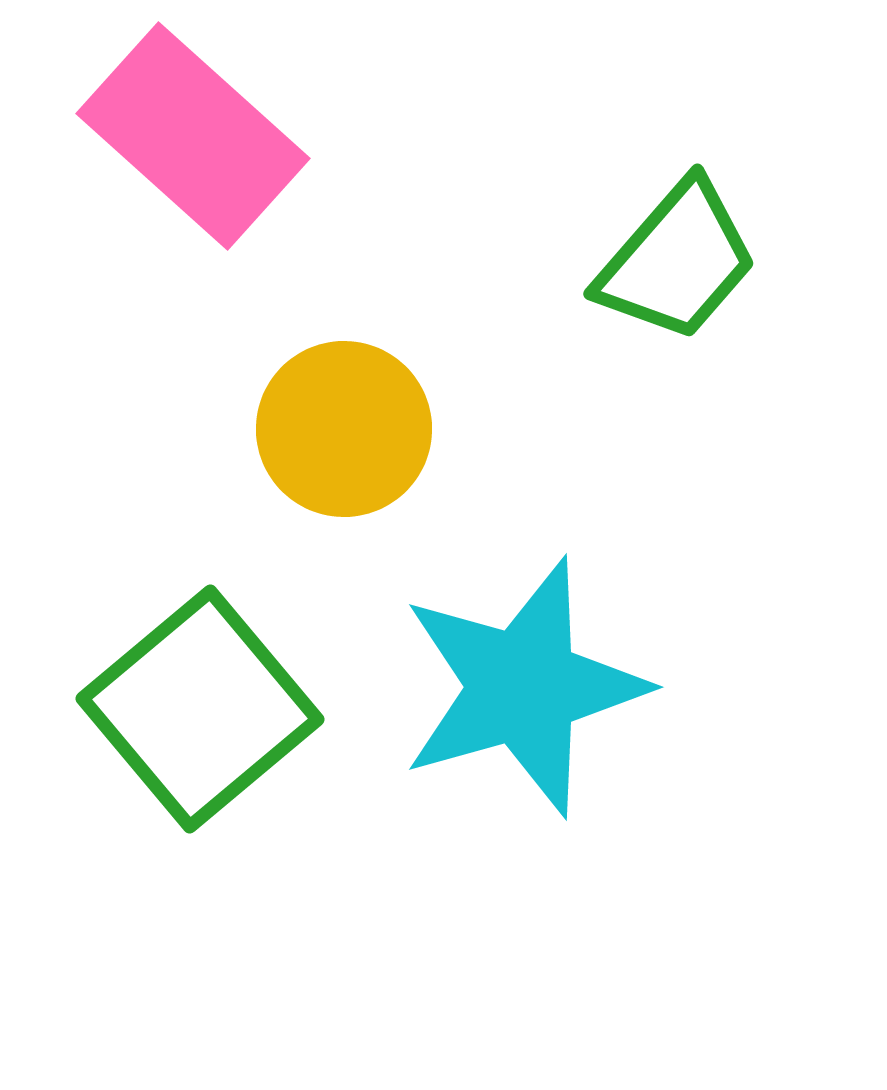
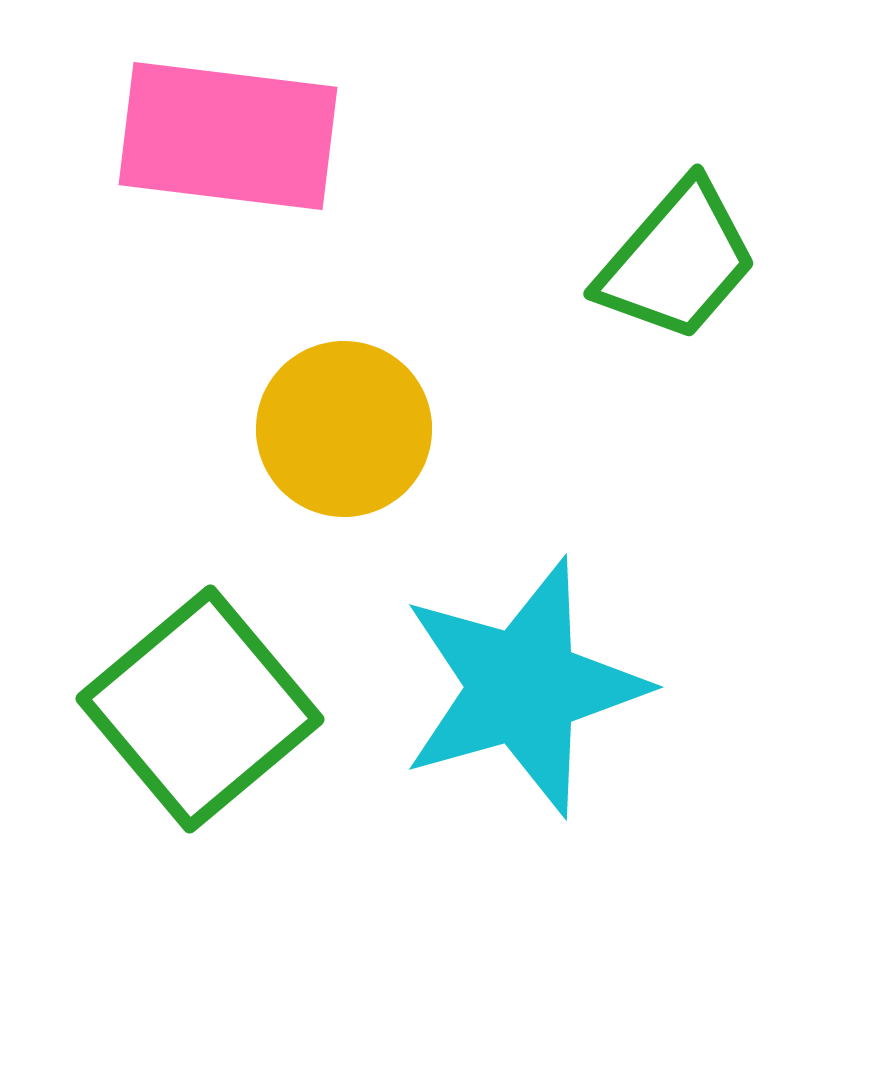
pink rectangle: moved 35 px right; rotated 35 degrees counterclockwise
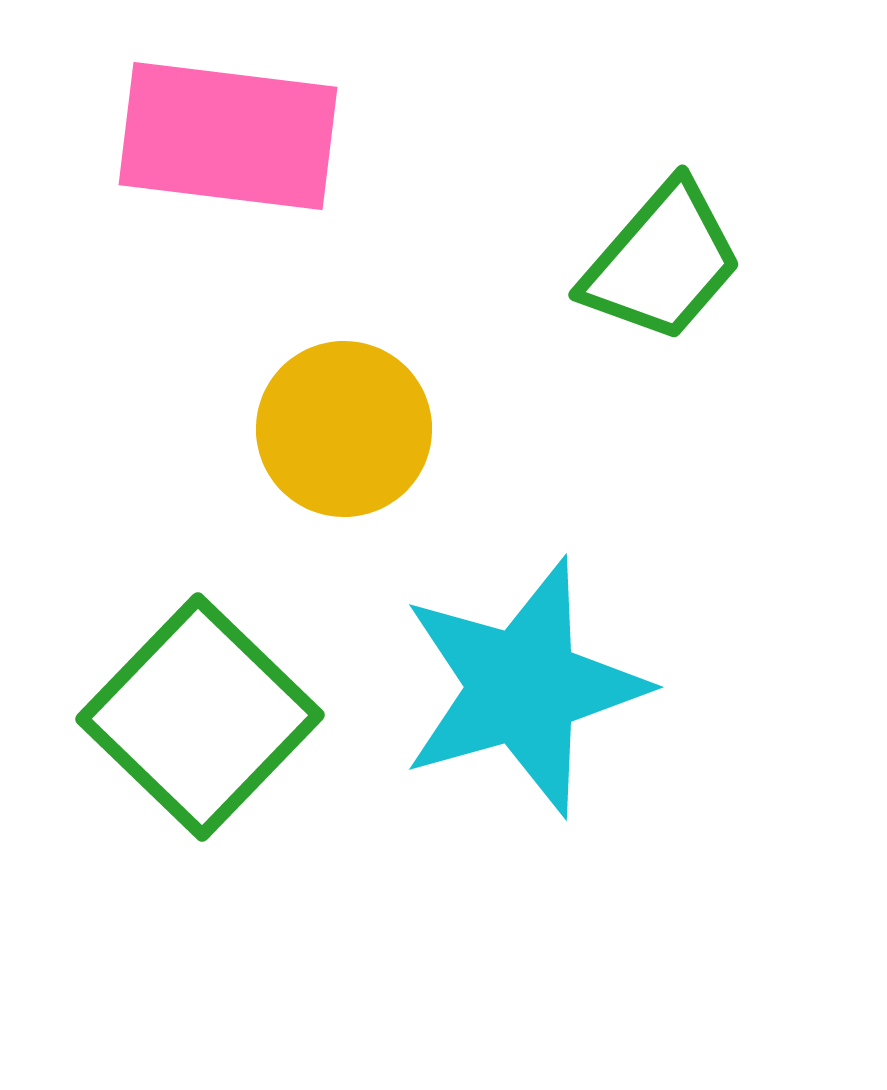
green trapezoid: moved 15 px left, 1 px down
green square: moved 8 px down; rotated 6 degrees counterclockwise
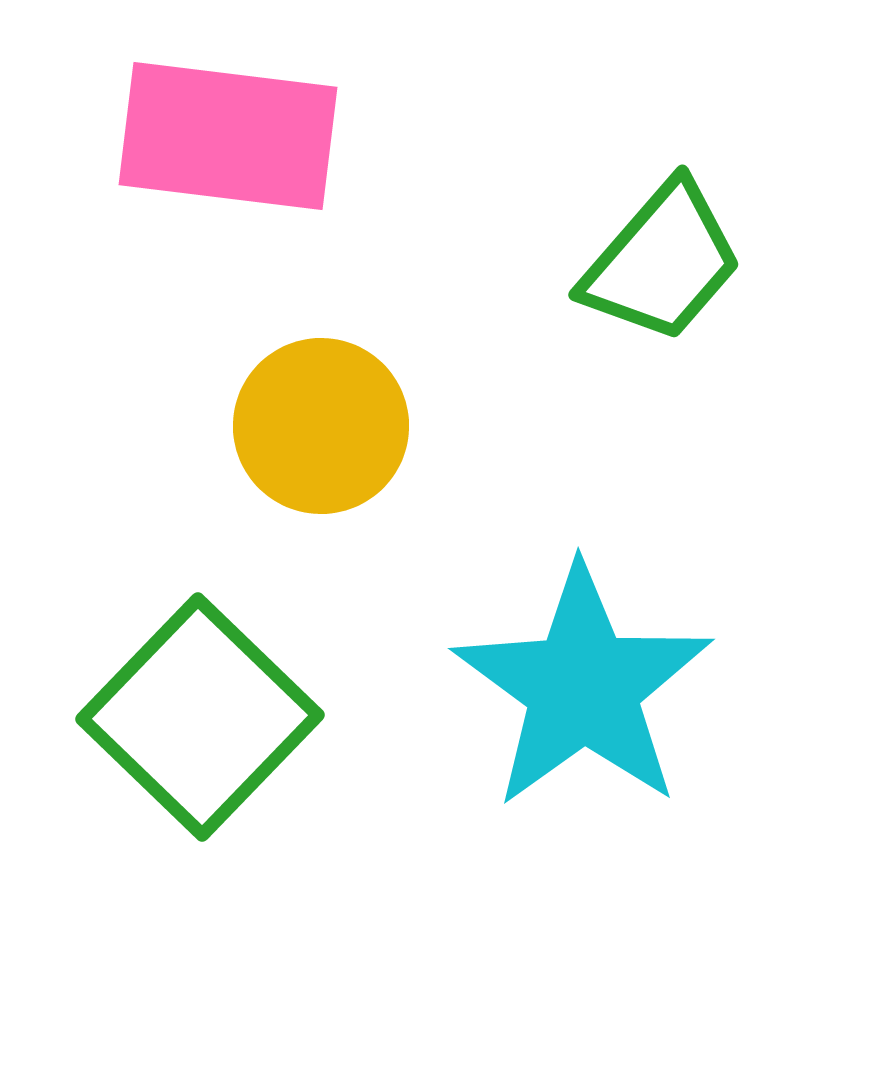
yellow circle: moved 23 px left, 3 px up
cyan star: moved 60 px right; rotated 20 degrees counterclockwise
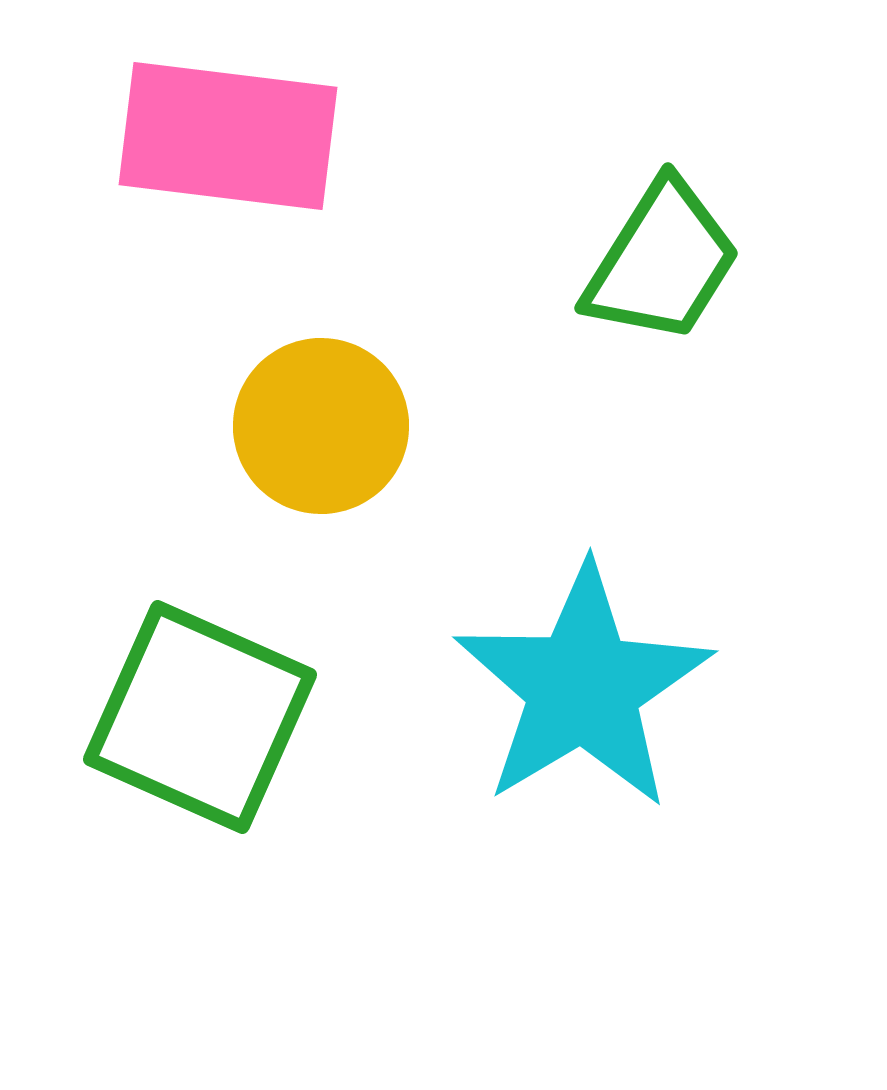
green trapezoid: rotated 9 degrees counterclockwise
cyan star: rotated 5 degrees clockwise
green square: rotated 20 degrees counterclockwise
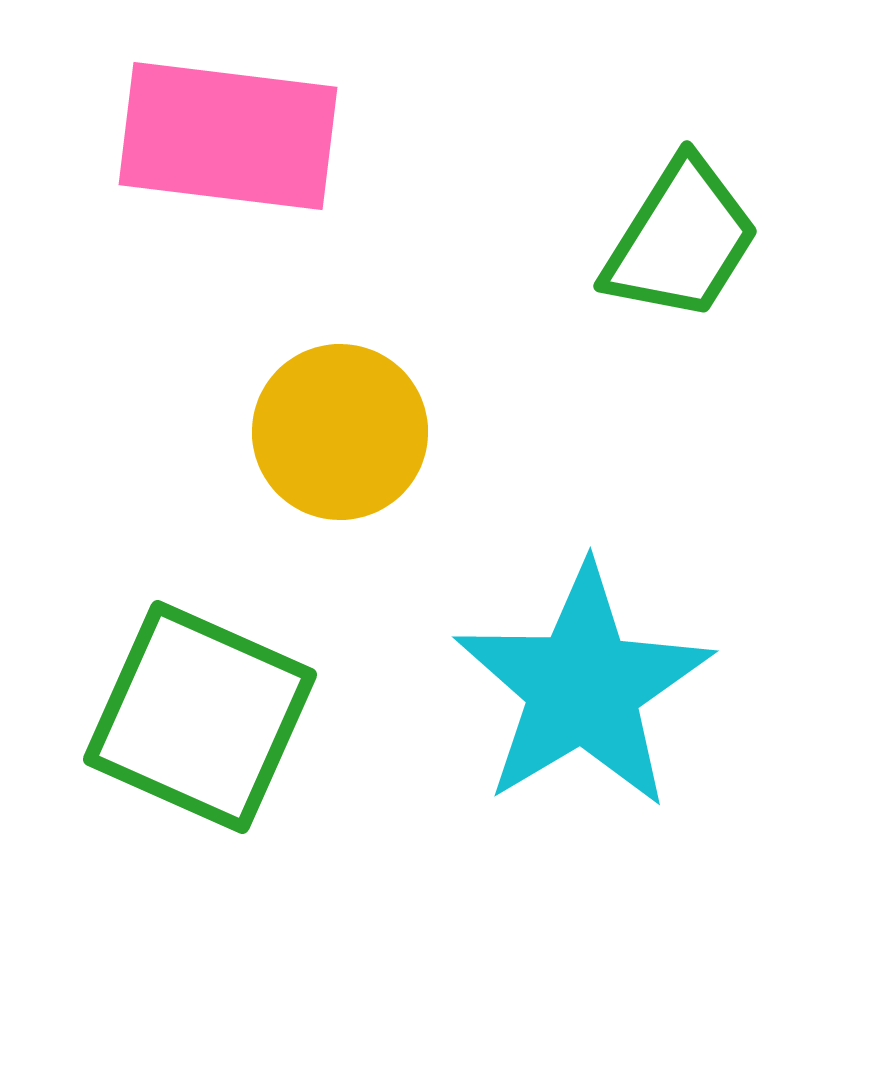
green trapezoid: moved 19 px right, 22 px up
yellow circle: moved 19 px right, 6 px down
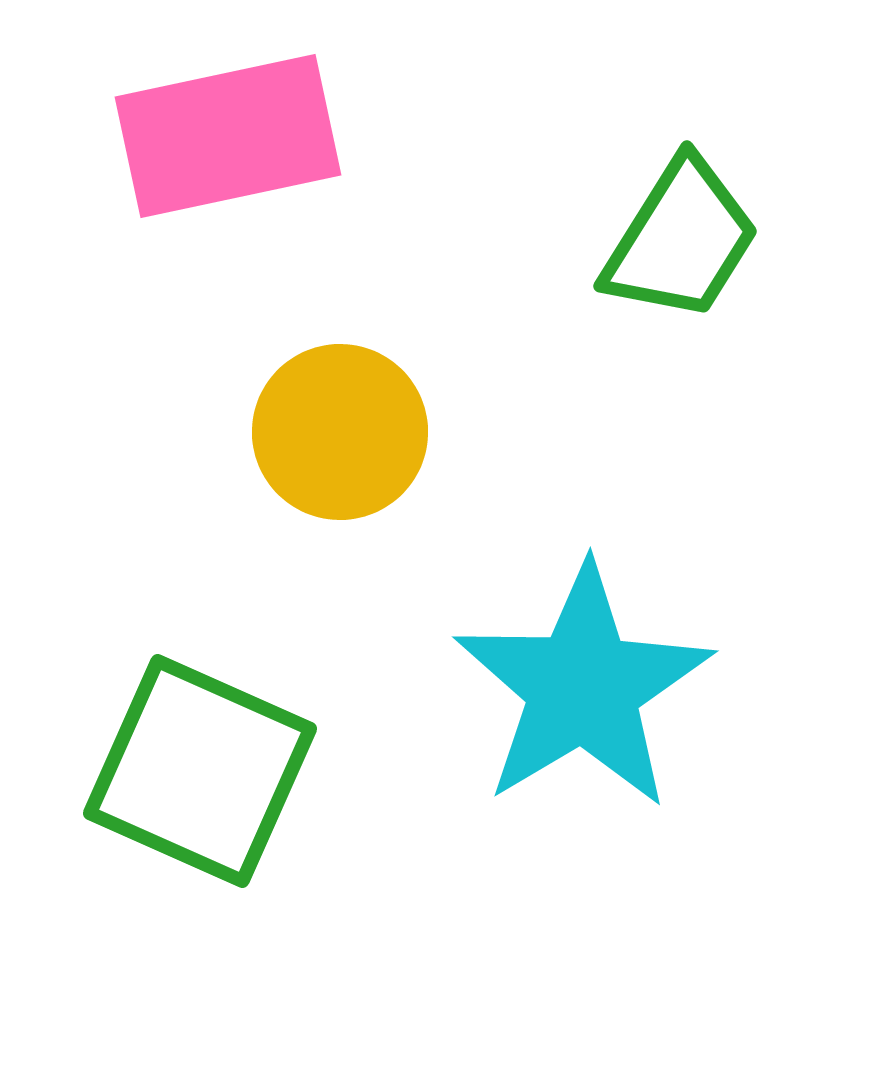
pink rectangle: rotated 19 degrees counterclockwise
green square: moved 54 px down
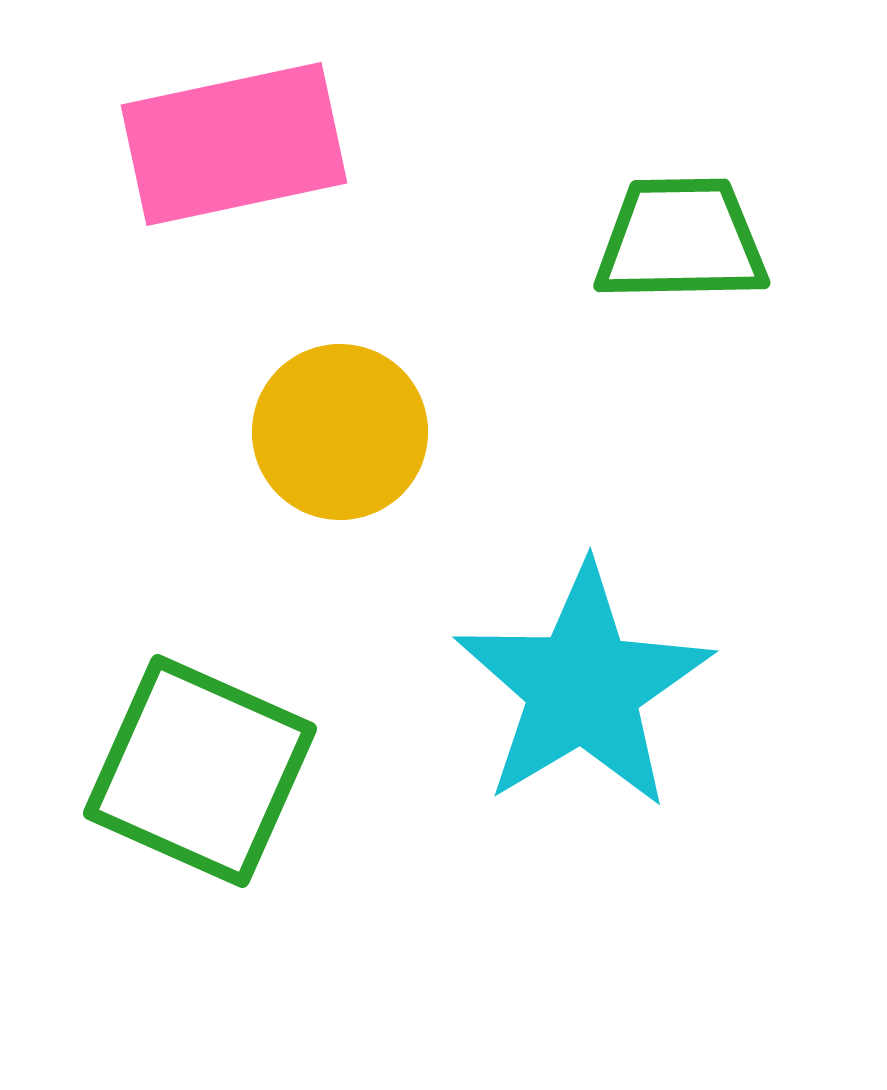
pink rectangle: moved 6 px right, 8 px down
green trapezoid: rotated 123 degrees counterclockwise
